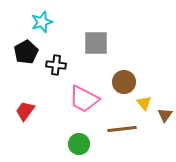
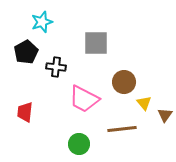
black cross: moved 2 px down
red trapezoid: moved 1 px down; rotated 30 degrees counterclockwise
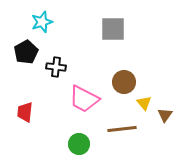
gray square: moved 17 px right, 14 px up
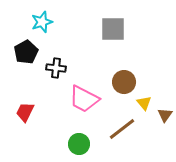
black cross: moved 1 px down
red trapezoid: rotated 20 degrees clockwise
brown line: rotated 32 degrees counterclockwise
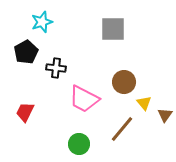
brown line: rotated 12 degrees counterclockwise
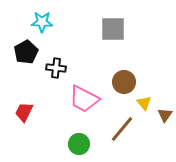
cyan star: rotated 20 degrees clockwise
red trapezoid: moved 1 px left
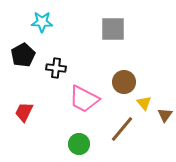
black pentagon: moved 3 px left, 3 px down
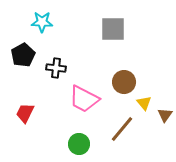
red trapezoid: moved 1 px right, 1 px down
